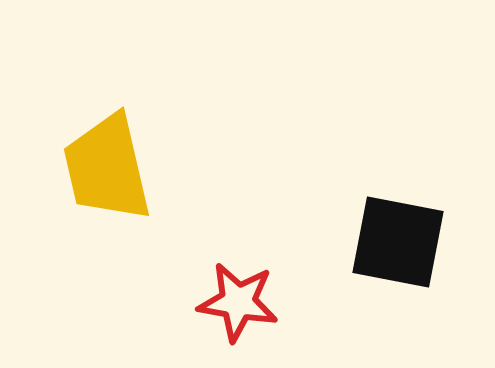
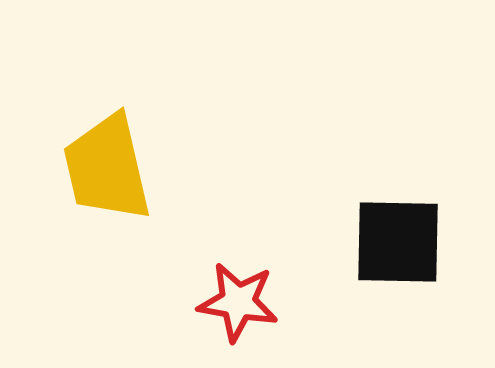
black square: rotated 10 degrees counterclockwise
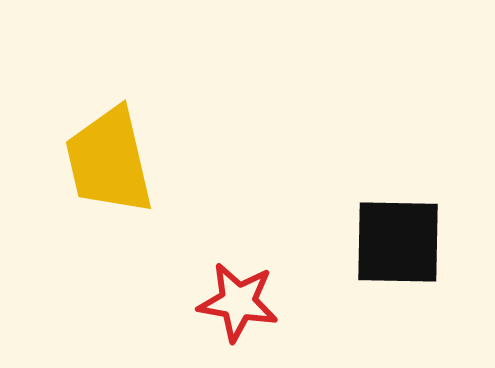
yellow trapezoid: moved 2 px right, 7 px up
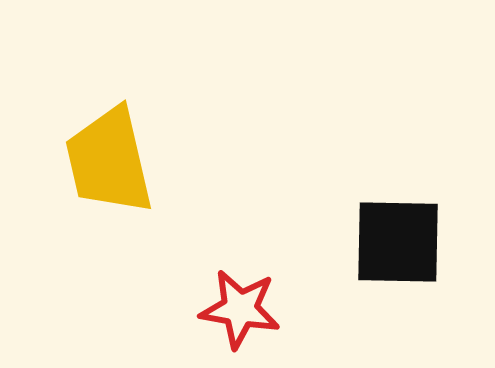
red star: moved 2 px right, 7 px down
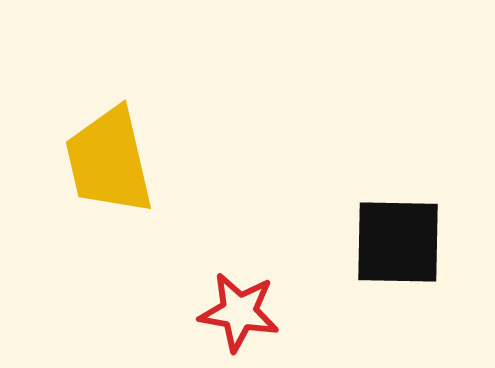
red star: moved 1 px left, 3 px down
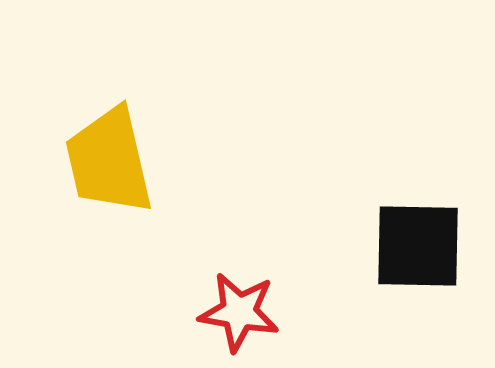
black square: moved 20 px right, 4 px down
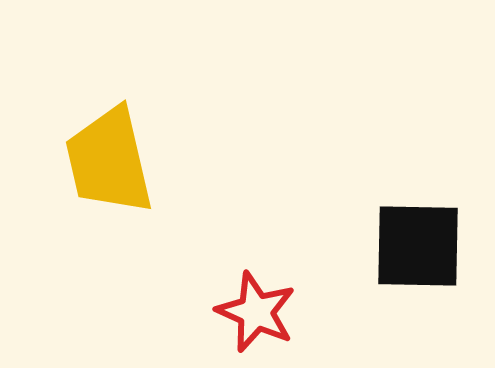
red star: moved 17 px right; rotated 14 degrees clockwise
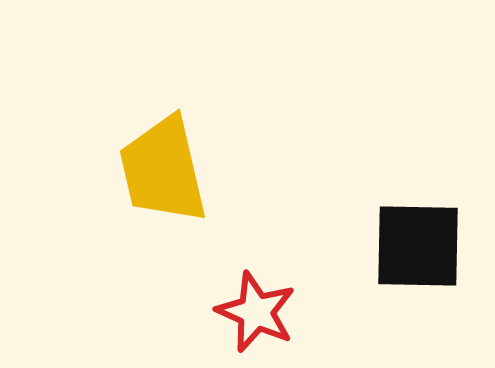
yellow trapezoid: moved 54 px right, 9 px down
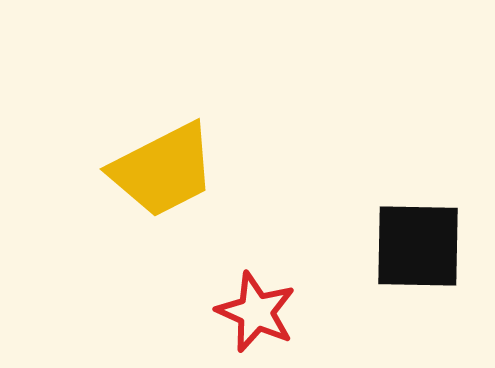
yellow trapezoid: rotated 104 degrees counterclockwise
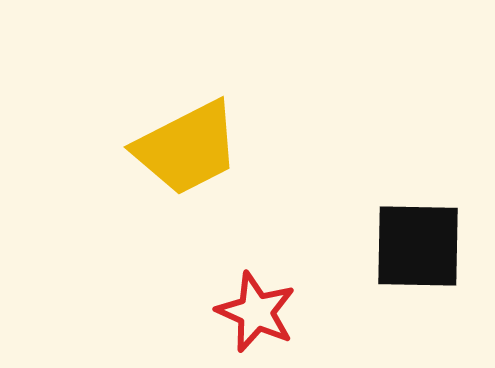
yellow trapezoid: moved 24 px right, 22 px up
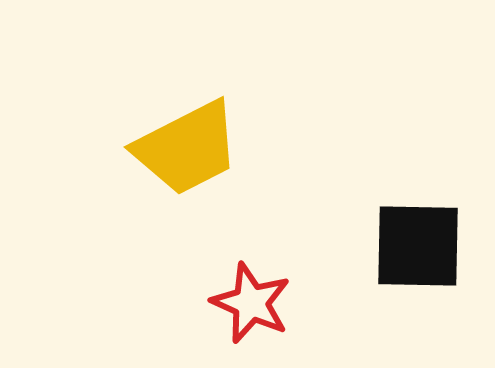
red star: moved 5 px left, 9 px up
